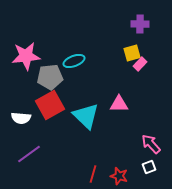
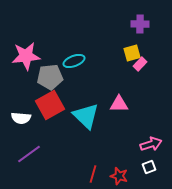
pink arrow: rotated 115 degrees clockwise
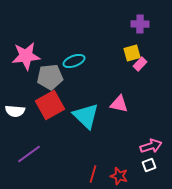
pink triangle: rotated 12 degrees clockwise
white semicircle: moved 6 px left, 7 px up
pink arrow: moved 2 px down
white square: moved 2 px up
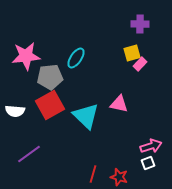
cyan ellipse: moved 2 px right, 3 px up; rotated 35 degrees counterclockwise
white square: moved 1 px left, 2 px up
red star: moved 1 px down
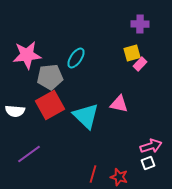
pink star: moved 1 px right, 1 px up
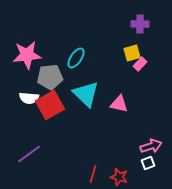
white semicircle: moved 14 px right, 13 px up
cyan triangle: moved 22 px up
